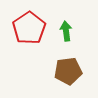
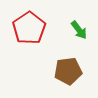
green arrow: moved 13 px right, 1 px up; rotated 150 degrees clockwise
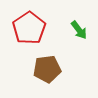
brown pentagon: moved 21 px left, 2 px up
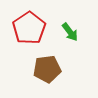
green arrow: moved 9 px left, 2 px down
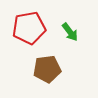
red pentagon: rotated 24 degrees clockwise
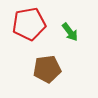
red pentagon: moved 4 px up
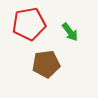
brown pentagon: moved 1 px left, 5 px up
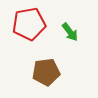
brown pentagon: moved 8 px down
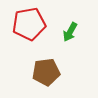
green arrow: rotated 66 degrees clockwise
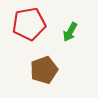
brown pentagon: moved 2 px left, 2 px up; rotated 12 degrees counterclockwise
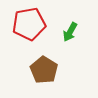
brown pentagon: rotated 20 degrees counterclockwise
